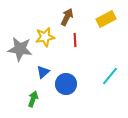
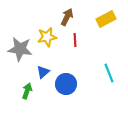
yellow star: moved 2 px right
cyan line: moved 1 px left, 3 px up; rotated 60 degrees counterclockwise
green arrow: moved 6 px left, 8 px up
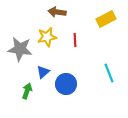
brown arrow: moved 10 px left, 5 px up; rotated 108 degrees counterclockwise
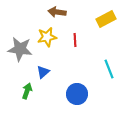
cyan line: moved 4 px up
blue circle: moved 11 px right, 10 px down
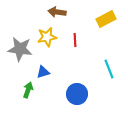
blue triangle: rotated 24 degrees clockwise
green arrow: moved 1 px right, 1 px up
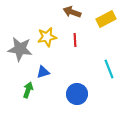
brown arrow: moved 15 px right; rotated 12 degrees clockwise
